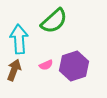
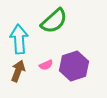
brown arrow: moved 4 px right, 1 px down
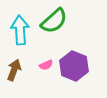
cyan arrow: moved 1 px right, 9 px up
purple hexagon: rotated 20 degrees counterclockwise
brown arrow: moved 4 px left, 1 px up
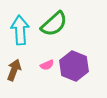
green semicircle: moved 3 px down
pink semicircle: moved 1 px right
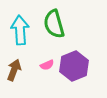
green semicircle: rotated 116 degrees clockwise
purple hexagon: rotated 16 degrees clockwise
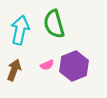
cyan arrow: rotated 16 degrees clockwise
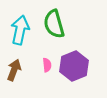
pink semicircle: rotated 72 degrees counterclockwise
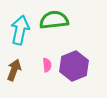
green semicircle: moved 4 px up; rotated 100 degrees clockwise
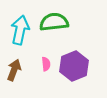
green semicircle: moved 2 px down
pink semicircle: moved 1 px left, 1 px up
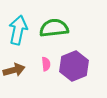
green semicircle: moved 6 px down
cyan arrow: moved 2 px left
brown arrow: rotated 55 degrees clockwise
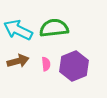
cyan arrow: rotated 76 degrees counterclockwise
brown arrow: moved 4 px right, 9 px up
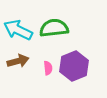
pink semicircle: moved 2 px right, 4 px down
